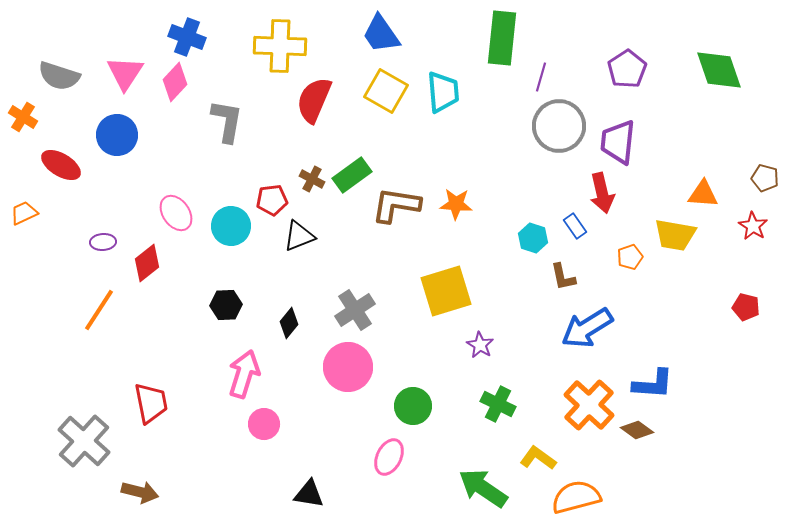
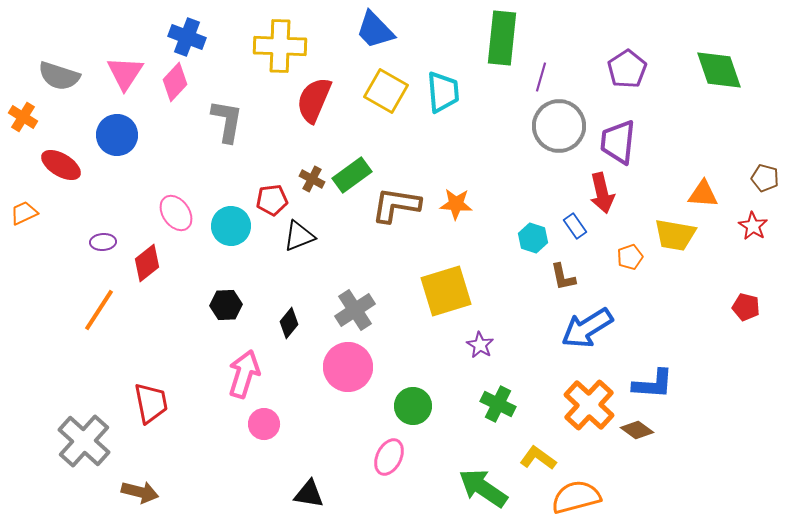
blue trapezoid at (381, 34): moved 6 px left, 4 px up; rotated 9 degrees counterclockwise
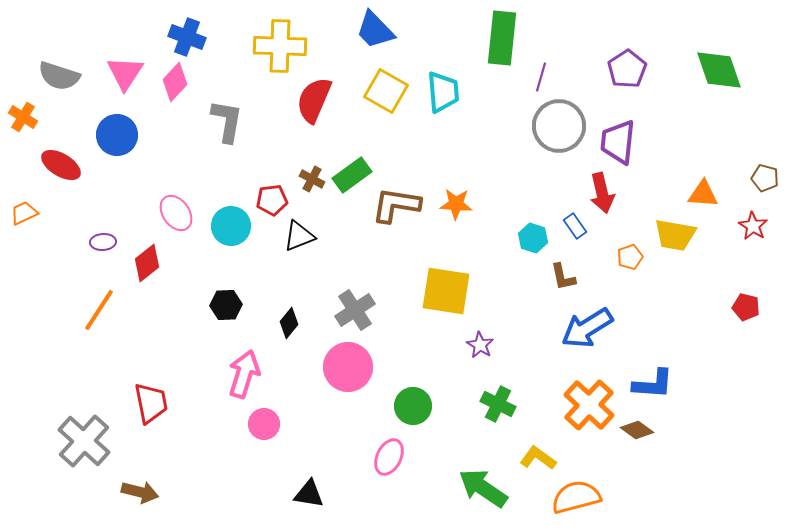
yellow square at (446, 291): rotated 26 degrees clockwise
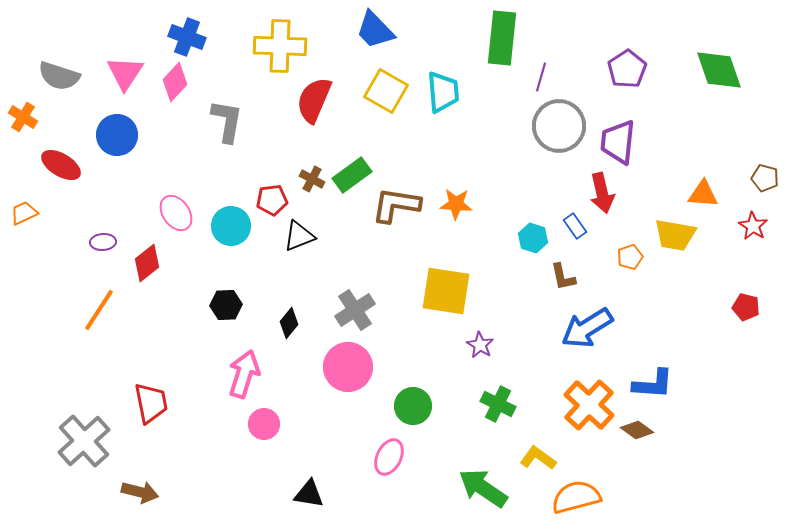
gray cross at (84, 441): rotated 6 degrees clockwise
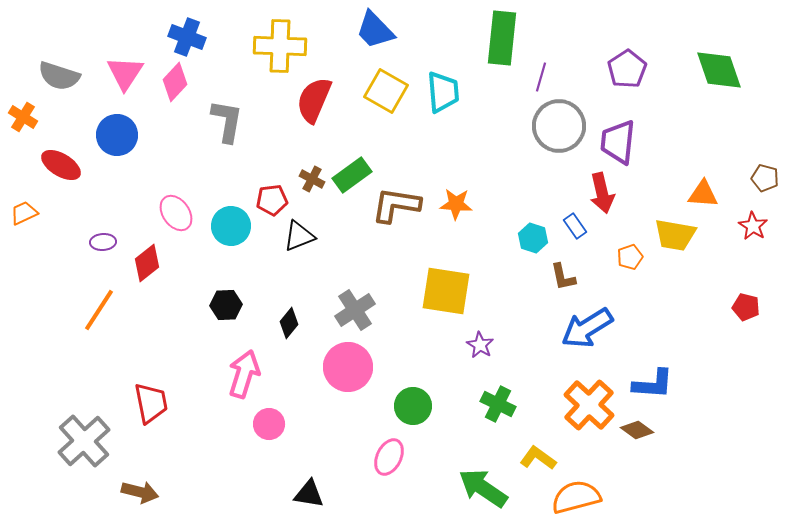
pink circle at (264, 424): moved 5 px right
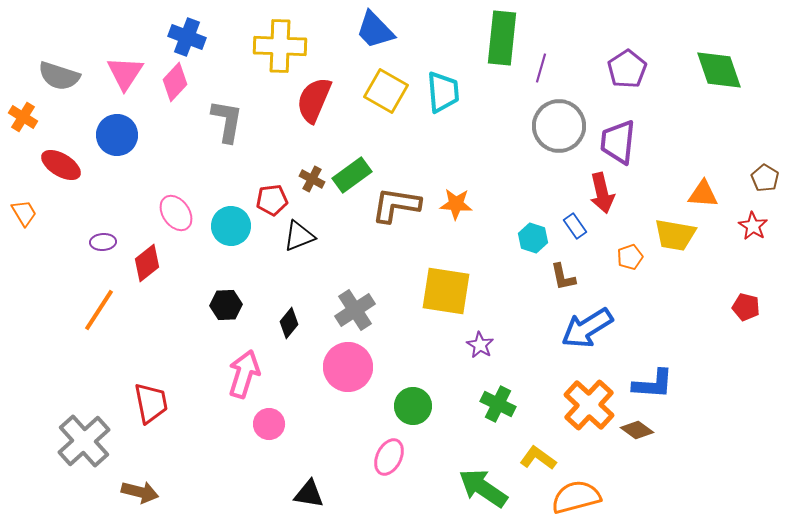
purple line at (541, 77): moved 9 px up
brown pentagon at (765, 178): rotated 16 degrees clockwise
orange trapezoid at (24, 213): rotated 84 degrees clockwise
